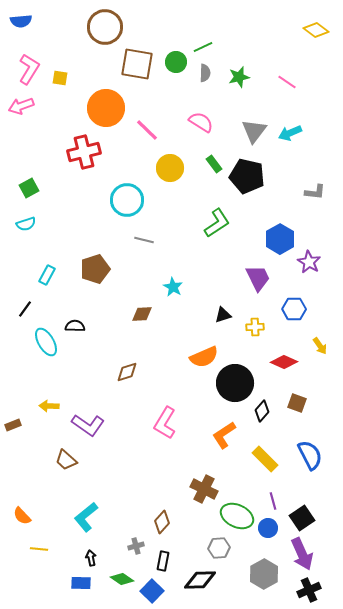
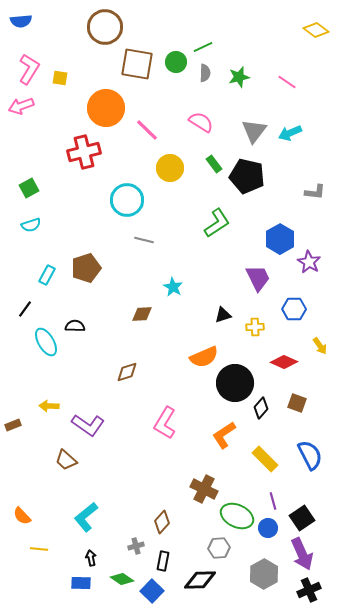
cyan semicircle at (26, 224): moved 5 px right, 1 px down
brown pentagon at (95, 269): moved 9 px left, 1 px up
black diamond at (262, 411): moved 1 px left, 3 px up
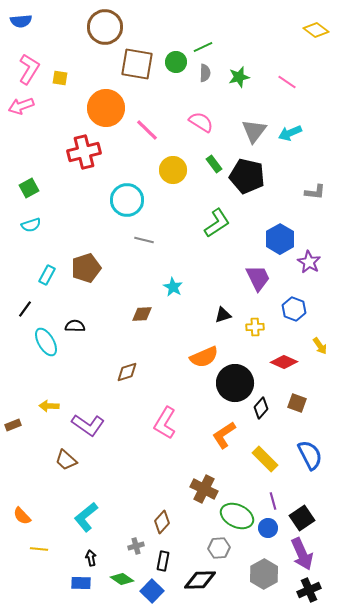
yellow circle at (170, 168): moved 3 px right, 2 px down
blue hexagon at (294, 309): rotated 20 degrees clockwise
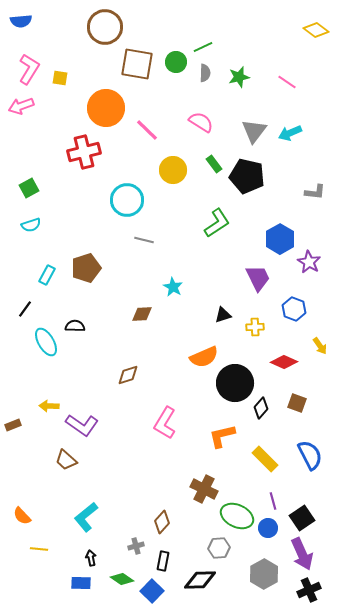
brown diamond at (127, 372): moved 1 px right, 3 px down
purple L-shape at (88, 425): moved 6 px left
orange L-shape at (224, 435): moved 2 px left, 1 px down; rotated 20 degrees clockwise
